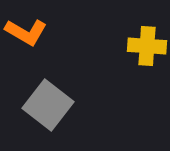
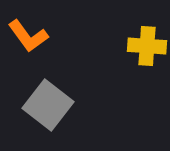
orange L-shape: moved 2 px right, 4 px down; rotated 24 degrees clockwise
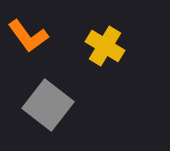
yellow cross: moved 42 px left; rotated 27 degrees clockwise
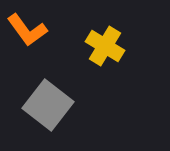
orange L-shape: moved 1 px left, 6 px up
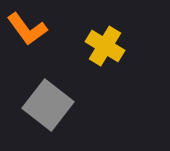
orange L-shape: moved 1 px up
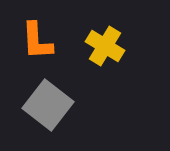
orange L-shape: moved 10 px right, 12 px down; rotated 33 degrees clockwise
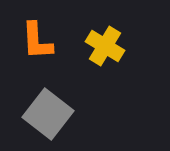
gray square: moved 9 px down
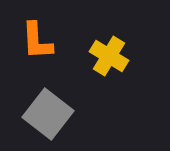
yellow cross: moved 4 px right, 10 px down
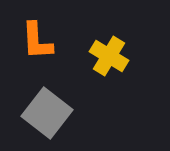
gray square: moved 1 px left, 1 px up
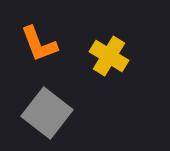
orange L-shape: moved 2 px right, 3 px down; rotated 18 degrees counterclockwise
